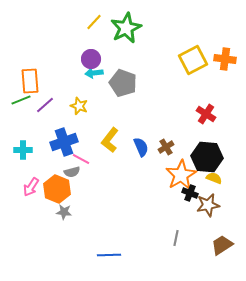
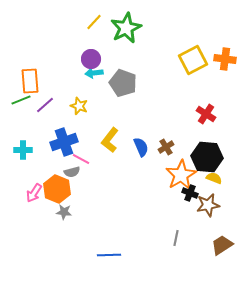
pink arrow: moved 3 px right, 6 px down
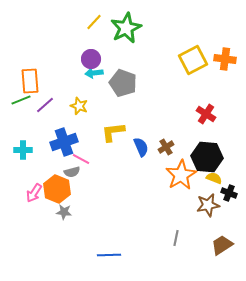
yellow L-shape: moved 3 px right, 8 px up; rotated 45 degrees clockwise
black cross: moved 39 px right
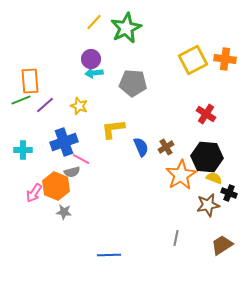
gray pentagon: moved 10 px right; rotated 16 degrees counterclockwise
yellow L-shape: moved 3 px up
orange hexagon: moved 1 px left, 3 px up
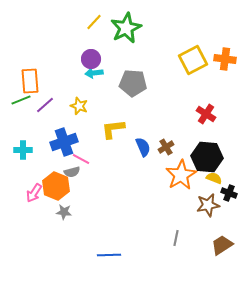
blue semicircle: moved 2 px right
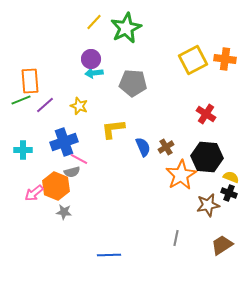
pink line: moved 2 px left
yellow semicircle: moved 17 px right, 1 px up
pink arrow: rotated 18 degrees clockwise
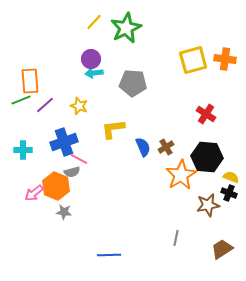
yellow square: rotated 12 degrees clockwise
brown trapezoid: moved 4 px down
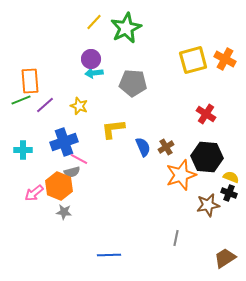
orange cross: rotated 20 degrees clockwise
orange star: rotated 12 degrees clockwise
orange hexagon: moved 3 px right
brown trapezoid: moved 3 px right, 9 px down
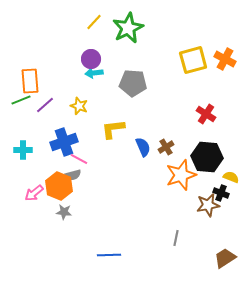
green star: moved 2 px right
gray semicircle: moved 1 px right, 3 px down
black cross: moved 8 px left
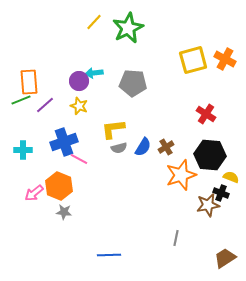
purple circle: moved 12 px left, 22 px down
orange rectangle: moved 1 px left, 1 px down
blue semicircle: rotated 54 degrees clockwise
black hexagon: moved 3 px right, 2 px up
gray semicircle: moved 46 px right, 27 px up
